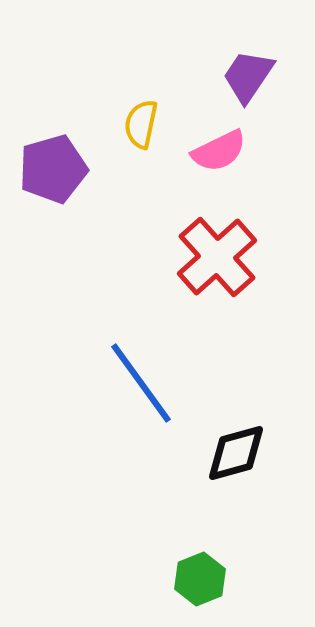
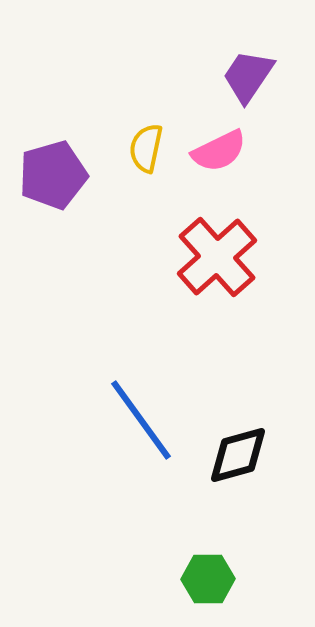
yellow semicircle: moved 5 px right, 24 px down
purple pentagon: moved 6 px down
blue line: moved 37 px down
black diamond: moved 2 px right, 2 px down
green hexagon: moved 8 px right; rotated 21 degrees clockwise
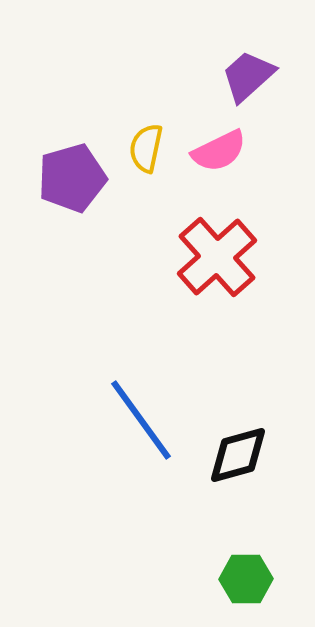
purple trapezoid: rotated 14 degrees clockwise
purple pentagon: moved 19 px right, 3 px down
green hexagon: moved 38 px right
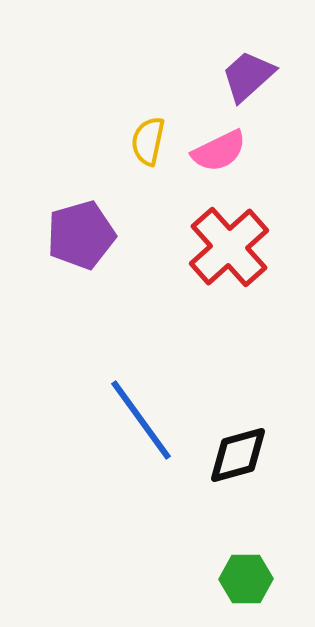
yellow semicircle: moved 2 px right, 7 px up
purple pentagon: moved 9 px right, 57 px down
red cross: moved 12 px right, 10 px up
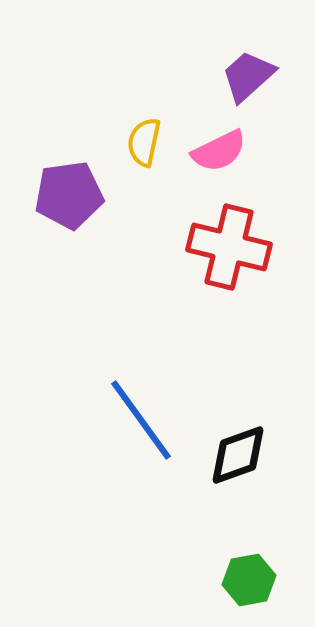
yellow semicircle: moved 4 px left, 1 px down
purple pentagon: moved 12 px left, 40 px up; rotated 8 degrees clockwise
red cross: rotated 34 degrees counterclockwise
black diamond: rotated 4 degrees counterclockwise
green hexagon: moved 3 px right, 1 px down; rotated 9 degrees counterclockwise
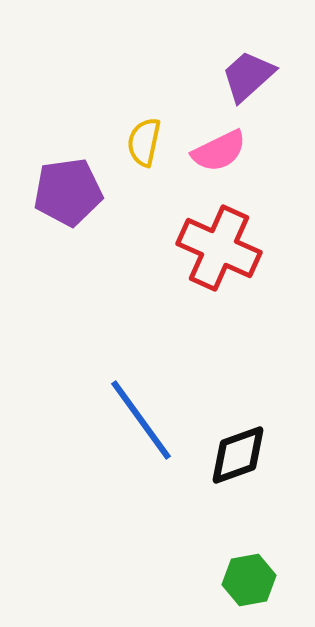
purple pentagon: moved 1 px left, 3 px up
red cross: moved 10 px left, 1 px down; rotated 10 degrees clockwise
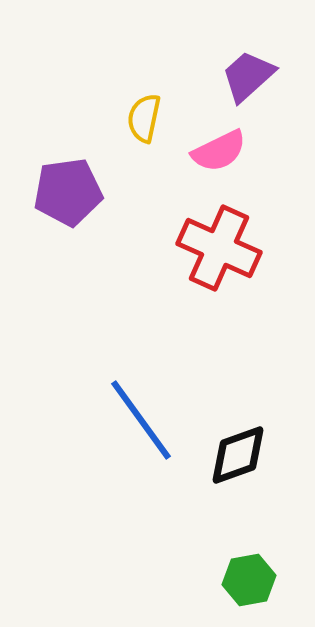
yellow semicircle: moved 24 px up
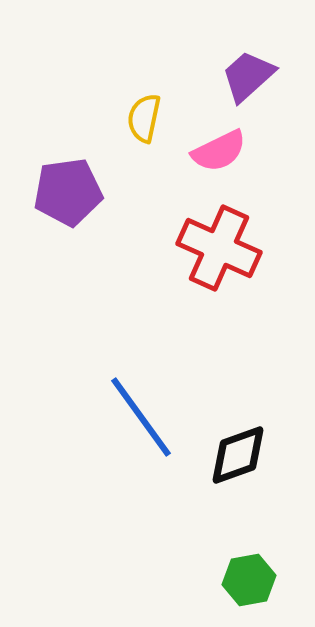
blue line: moved 3 px up
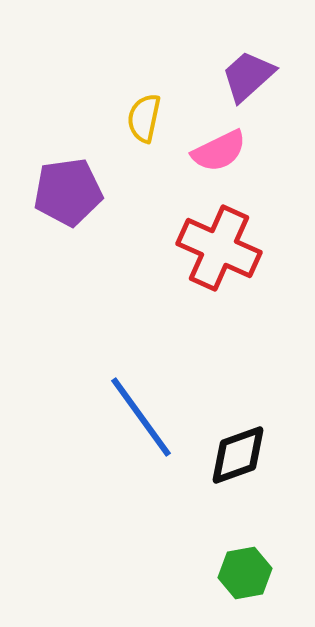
green hexagon: moved 4 px left, 7 px up
